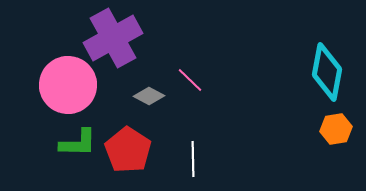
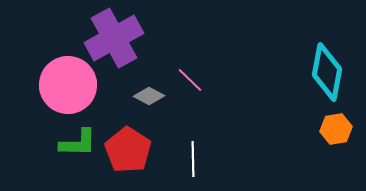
purple cross: moved 1 px right
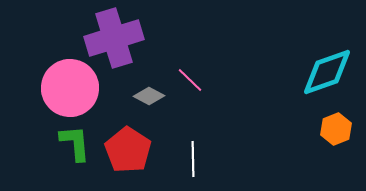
purple cross: rotated 12 degrees clockwise
cyan diamond: rotated 60 degrees clockwise
pink circle: moved 2 px right, 3 px down
orange hexagon: rotated 12 degrees counterclockwise
green L-shape: moved 3 px left; rotated 96 degrees counterclockwise
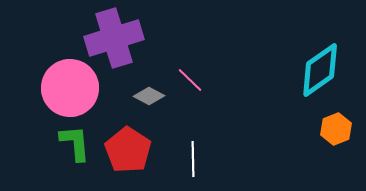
cyan diamond: moved 7 px left, 2 px up; rotated 16 degrees counterclockwise
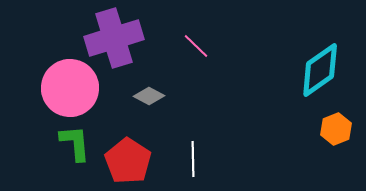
pink line: moved 6 px right, 34 px up
red pentagon: moved 11 px down
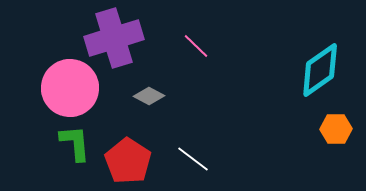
orange hexagon: rotated 20 degrees clockwise
white line: rotated 52 degrees counterclockwise
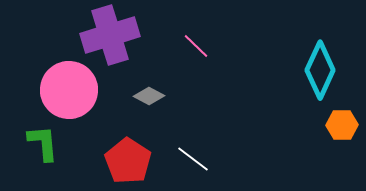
purple cross: moved 4 px left, 3 px up
cyan diamond: rotated 30 degrees counterclockwise
pink circle: moved 1 px left, 2 px down
orange hexagon: moved 6 px right, 4 px up
green L-shape: moved 32 px left
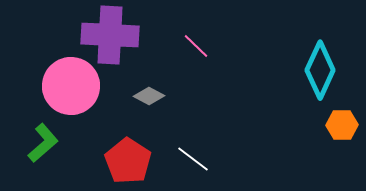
purple cross: rotated 20 degrees clockwise
pink circle: moved 2 px right, 4 px up
green L-shape: rotated 54 degrees clockwise
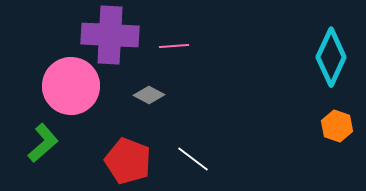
pink line: moved 22 px left; rotated 48 degrees counterclockwise
cyan diamond: moved 11 px right, 13 px up
gray diamond: moved 1 px up
orange hexagon: moved 5 px left, 1 px down; rotated 20 degrees clockwise
red pentagon: rotated 12 degrees counterclockwise
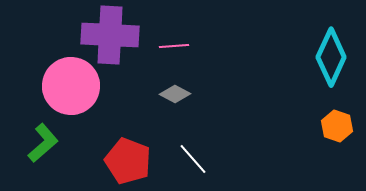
gray diamond: moved 26 px right, 1 px up
white line: rotated 12 degrees clockwise
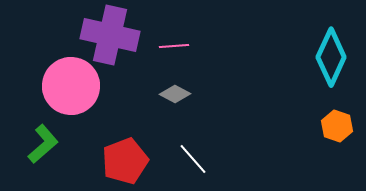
purple cross: rotated 10 degrees clockwise
green L-shape: moved 1 px down
red pentagon: moved 3 px left; rotated 30 degrees clockwise
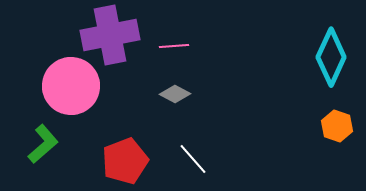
purple cross: rotated 24 degrees counterclockwise
